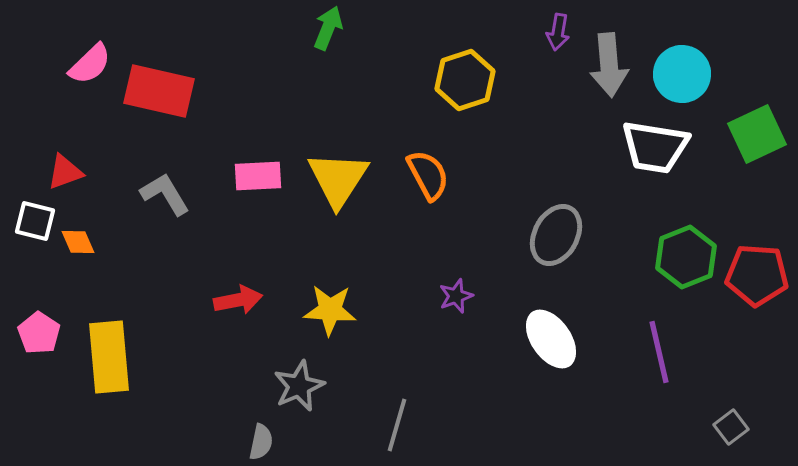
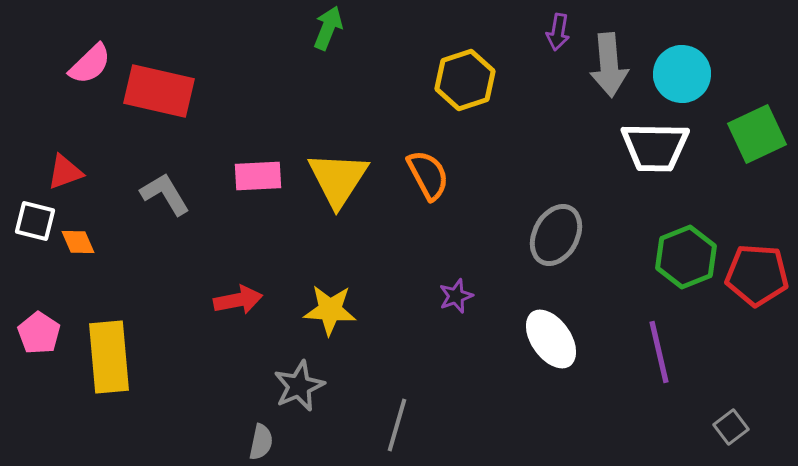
white trapezoid: rotated 8 degrees counterclockwise
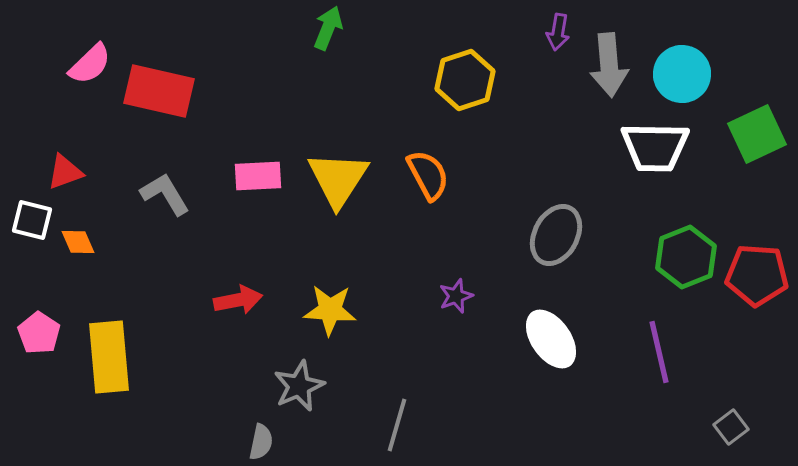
white square: moved 3 px left, 1 px up
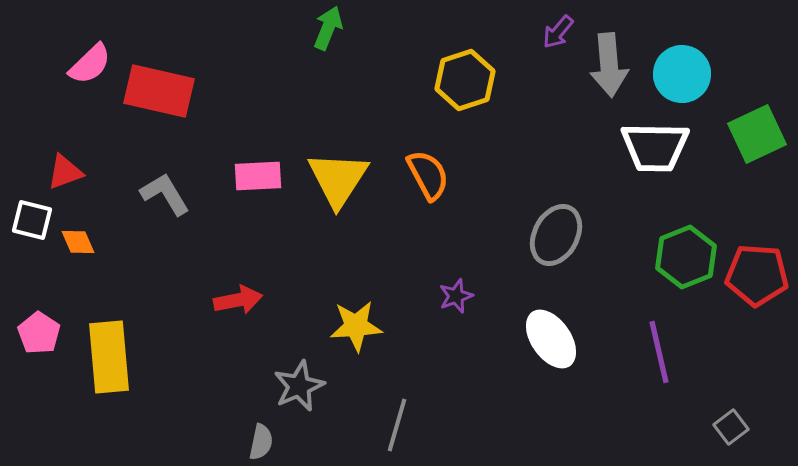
purple arrow: rotated 30 degrees clockwise
yellow star: moved 26 px right, 16 px down; rotated 8 degrees counterclockwise
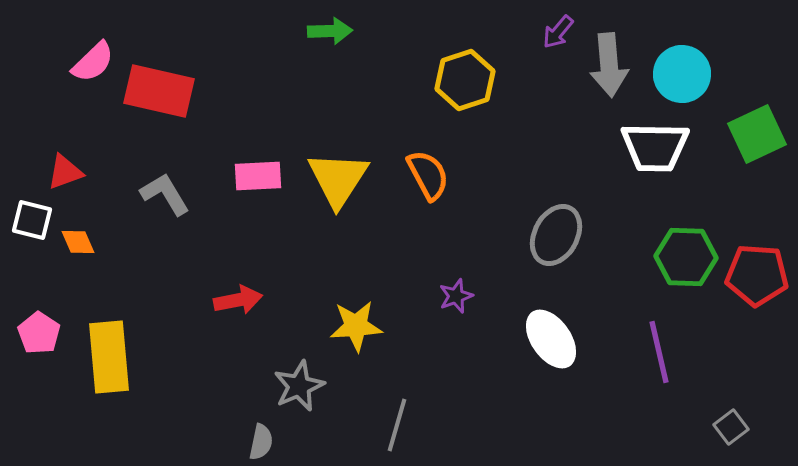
green arrow: moved 2 px right, 3 px down; rotated 66 degrees clockwise
pink semicircle: moved 3 px right, 2 px up
green hexagon: rotated 24 degrees clockwise
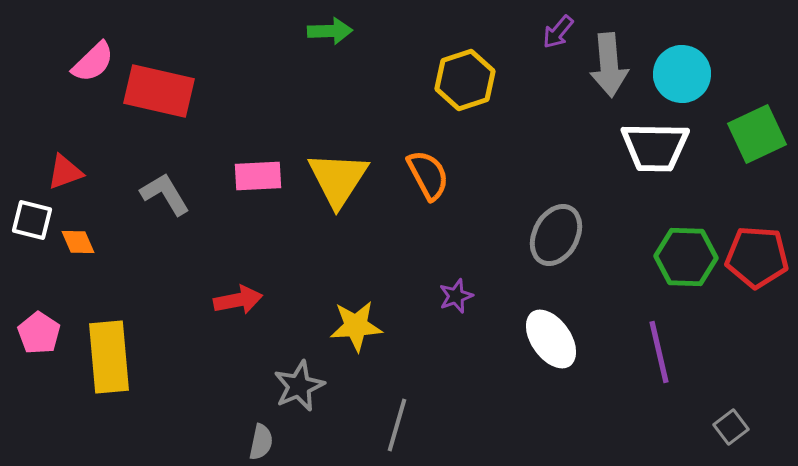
red pentagon: moved 18 px up
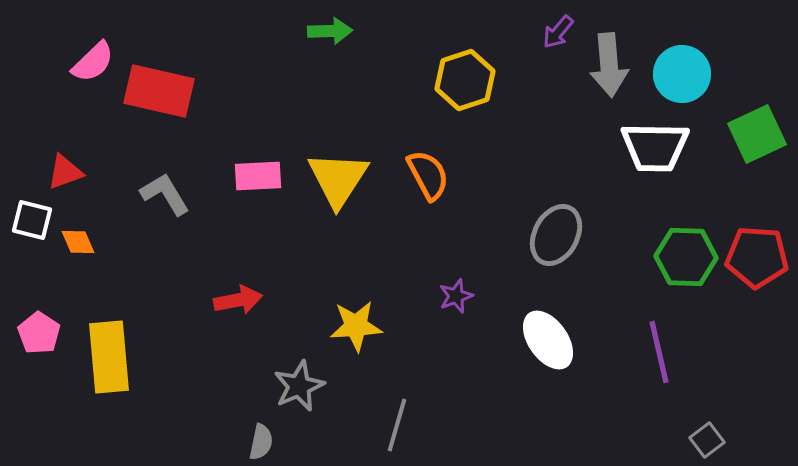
white ellipse: moved 3 px left, 1 px down
gray square: moved 24 px left, 13 px down
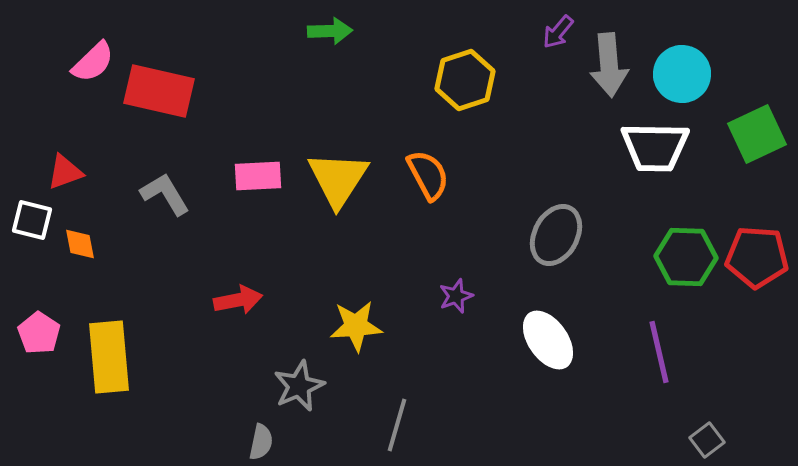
orange diamond: moved 2 px right, 2 px down; rotated 12 degrees clockwise
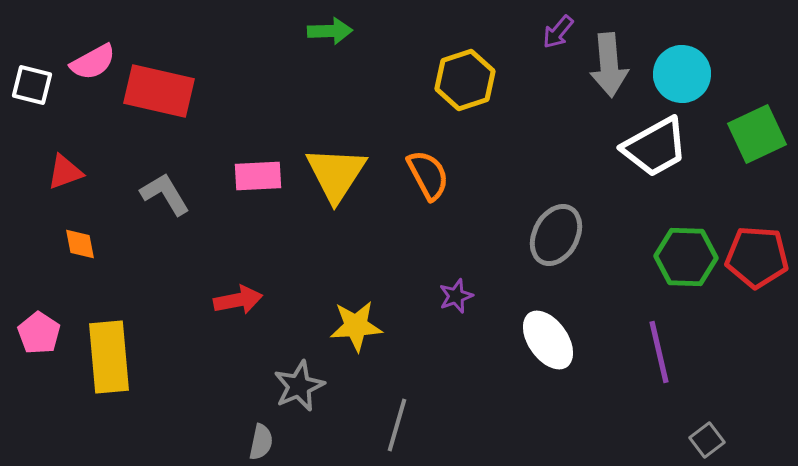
pink semicircle: rotated 15 degrees clockwise
white trapezoid: rotated 30 degrees counterclockwise
yellow triangle: moved 2 px left, 5 px up
white square: moved 135 px up
